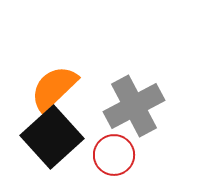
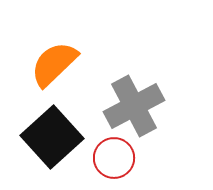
orange semicircle: moved 24 px up
red circle: moved 3 px down
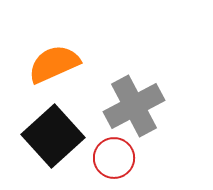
orange semicircle: rotated 20 degrees clockwise
black square: moved 1 px right, 1 px up
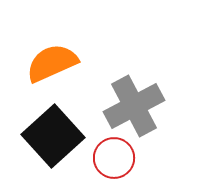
orange semicircle: moved 2 px left, 1 px up
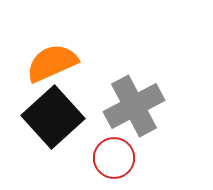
black square: moved 19 px up
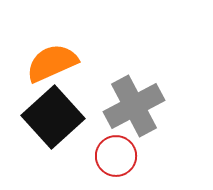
red circle: moved 2 px right, 2 px up
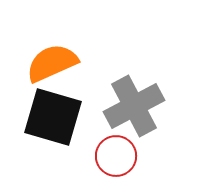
black square: rotated 32 degrees counterclockwise
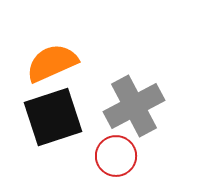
black square: rotated 34 degrees counterclockwise
